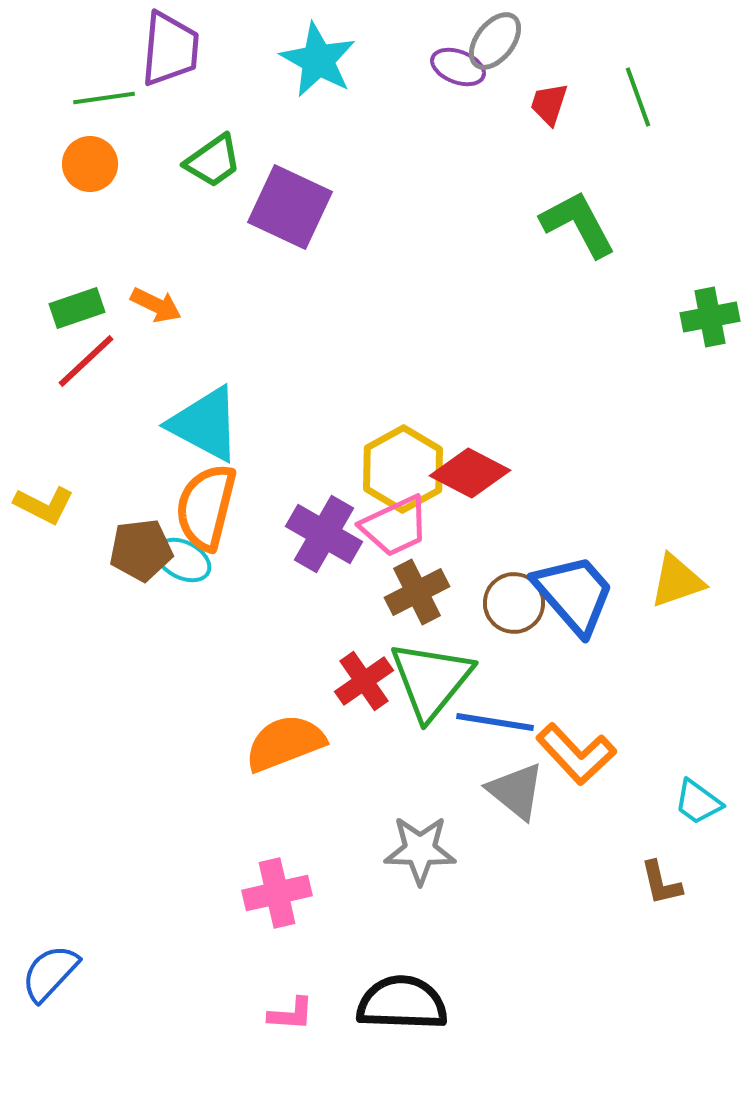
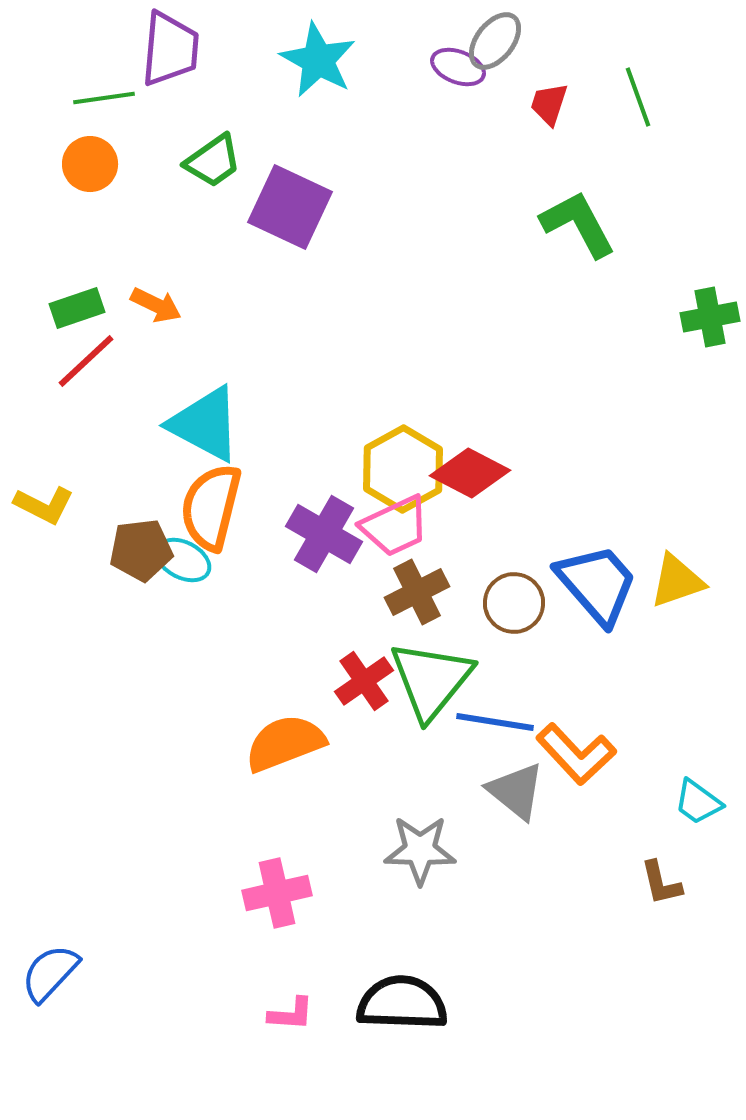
orange semicircle at (206, 507): moved 5 px right
blue trapezoid at (574, 594): moved 23 px right, 10 px up
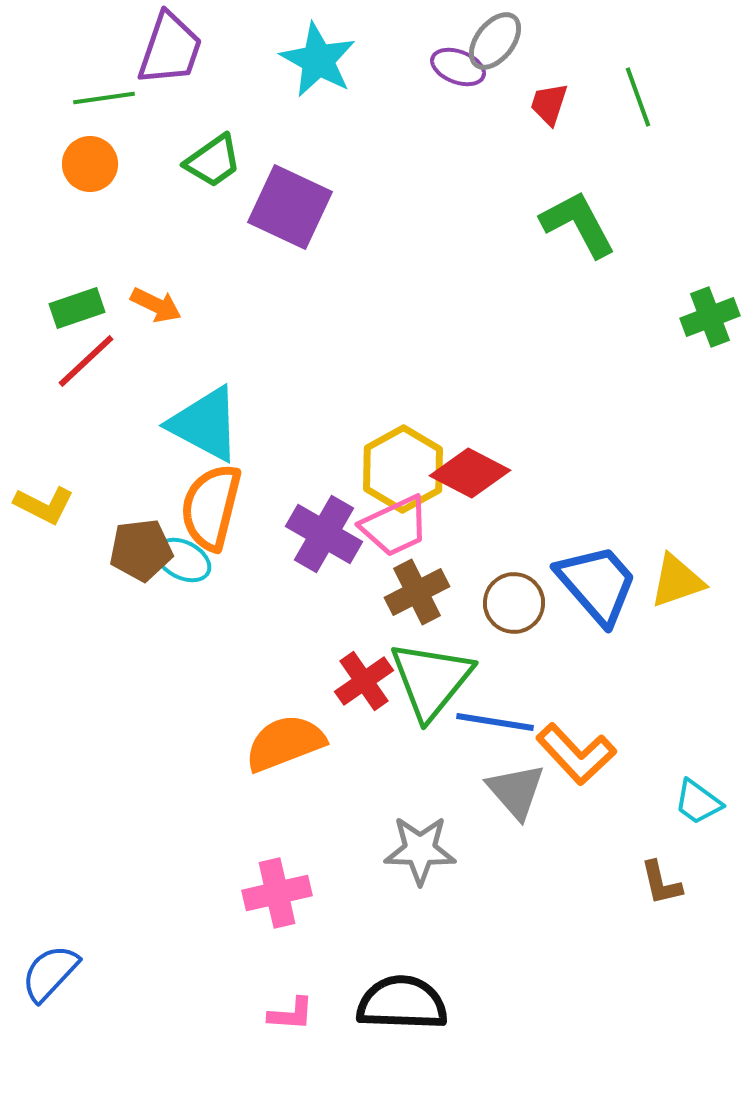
purple trapezoid at (170, 49): rotated 14 degrees clockwise
green cross at (710, 317): rotated 10 degrees counterclockwise
gray triangle at (516, 791): rotated 10 degrees clockwise
